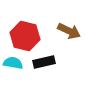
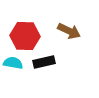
red hexagon: rotated 12 degrees counterclockwise
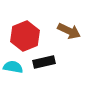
red hexagon: rotated 24 degrees counterclockwise
cyan semicircle: moved 4 px down
